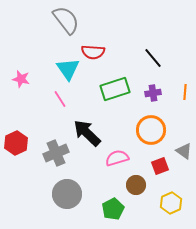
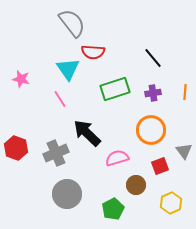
gray semicircle: moved 6 px right, 3 px down
red hexagon: moved 5 px down; rotated 15 degrees counterclockwise
gray triangle: rotated 18 degrees clockwise
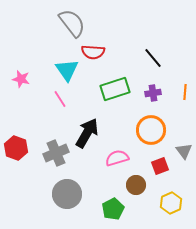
cyan triangle: moved 1 px left, 1 px down
black arrow: rotated 76 degrees clockwise
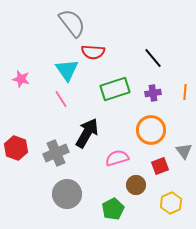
pink line: moved 1 px right
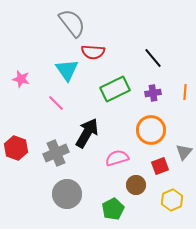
green rectangle: rotated 8 degrees counterclockwise
pink line: moved 5 px left, 4 px down; rotated 12 degrees counterclockwise
gray triangle: moved 1 px down; rotated 18 degrees clockwise
yellow hexagon: moved 1 px right, 3 px up
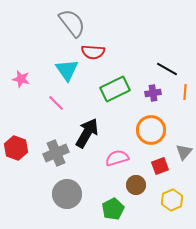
black line: moved 14 px right, 11 px down; rotated 20 degrees counterclockwise
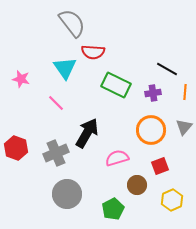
cyan triangle: moved 2 px left, 2 px up
green rectangle: moved 1 px right, 4 px up; rotated 52 degrees clockwise
gray triangle: moved 25 px up
brown circle: moved 1 px right
